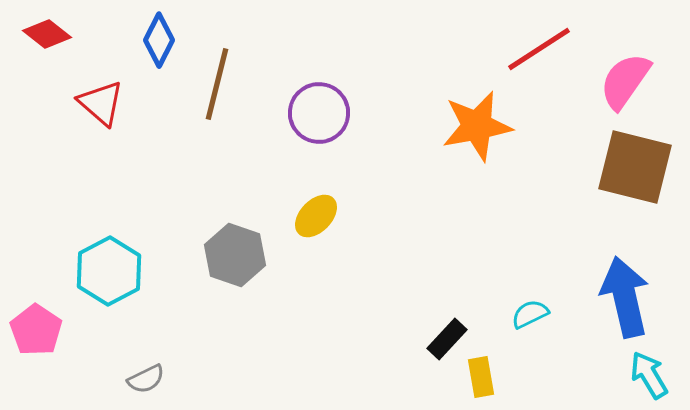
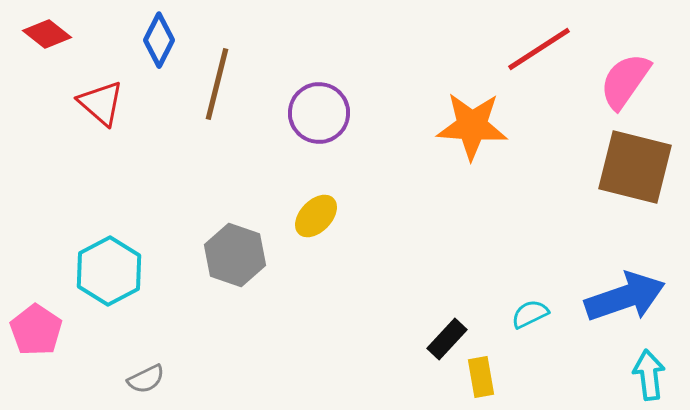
orange star: moved 5 px left; rotated 14 degrees clockwise
blue arrow: rotated 84 degrees clockwise
cyan arrow: rotated 24 degrees clockwise
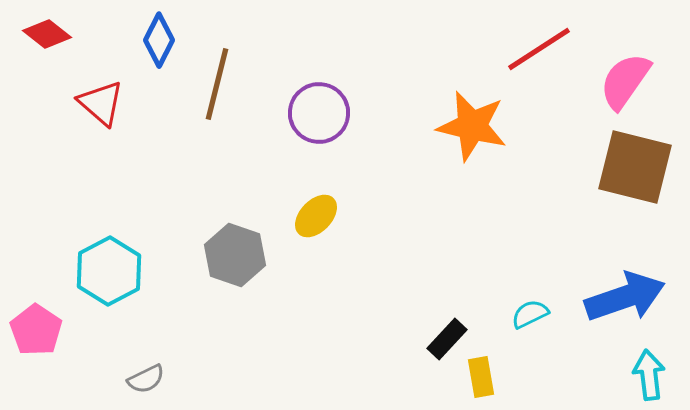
orange star: rotated 10 degrees clockwise
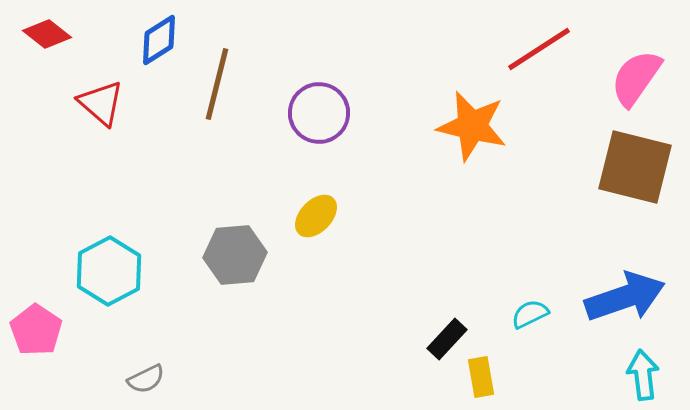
blue diamond: rotated 30 degrees clockwise
pink semicircle: moved 11 px right, 3 px up
gray hexagon: rotated 24 degrees counterclockwise
cyan arrow: moved 6 px left
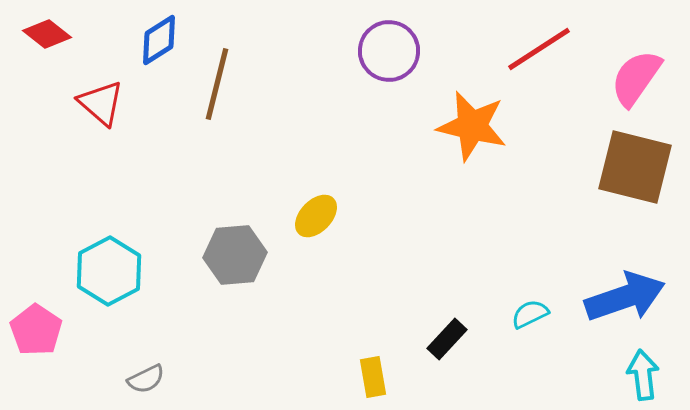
purple circle: moved 70 px right, 62 px up
yellow rectangle: moved 108 px left
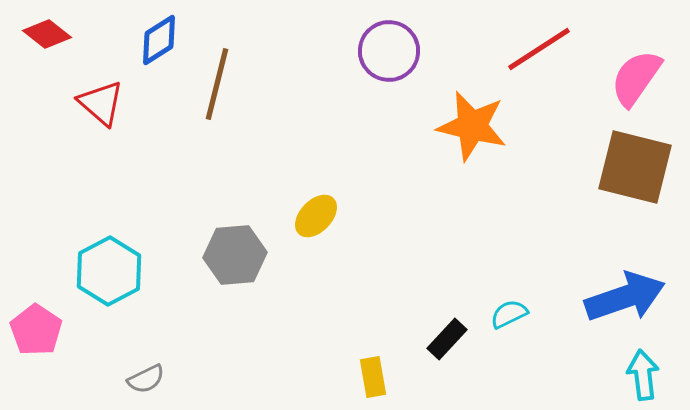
cyan semicircle: moved 21 px left
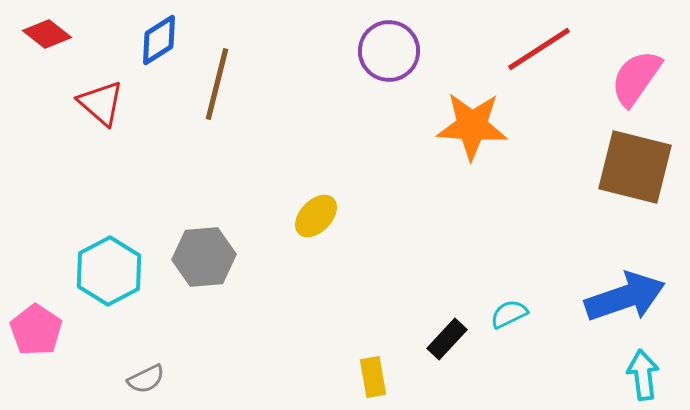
orange star: rotated 10 degrees counterclockwise
gray hexagon: moved 31 px left, 2 px down
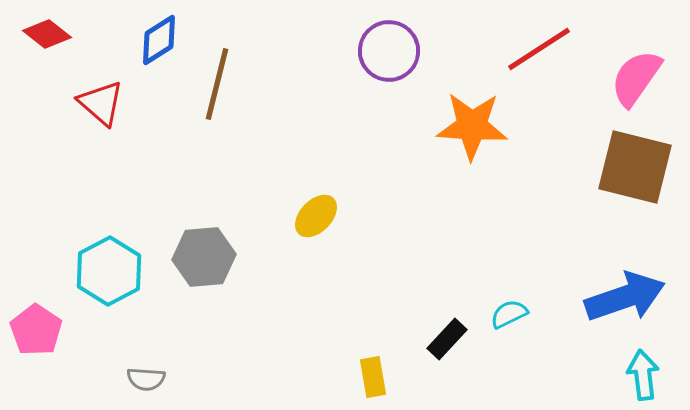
gray semicircle: rotated 30 degrees clockwise
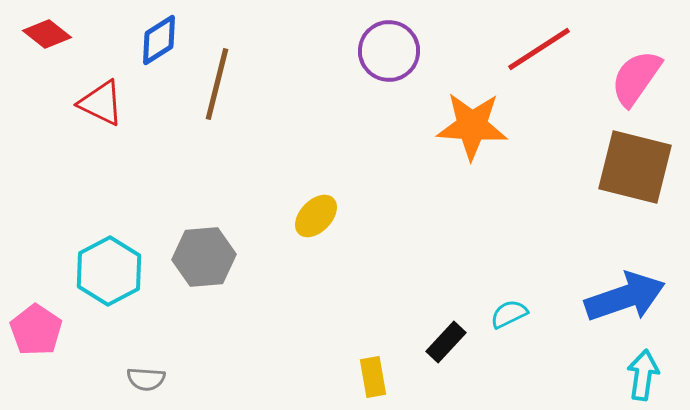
red triangle: rotated 15 degrees counterclockwise
black rectangle: moved 1 px left, 3 px down
cyan arrow: rotated 15 degrees clockwise
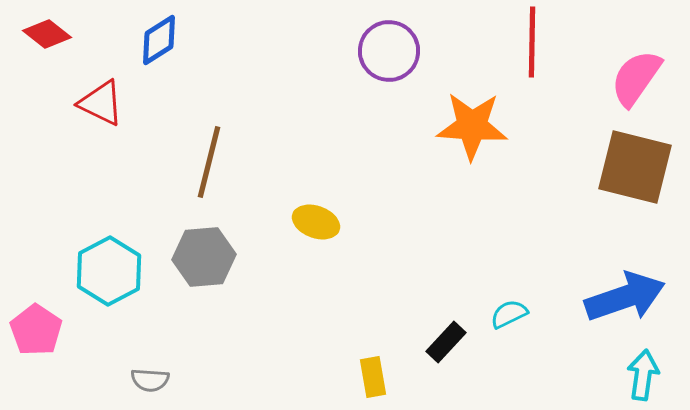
red line: moved 7 px left, 7 px up; rotated 56 degrees counterclockwise
brown line: moved 8 px left, 78 px down
yellow ellipse: moved 6 px down; rotated 66 degrees clockwise
gray semicircle: moved 4 px right, 1 px down
